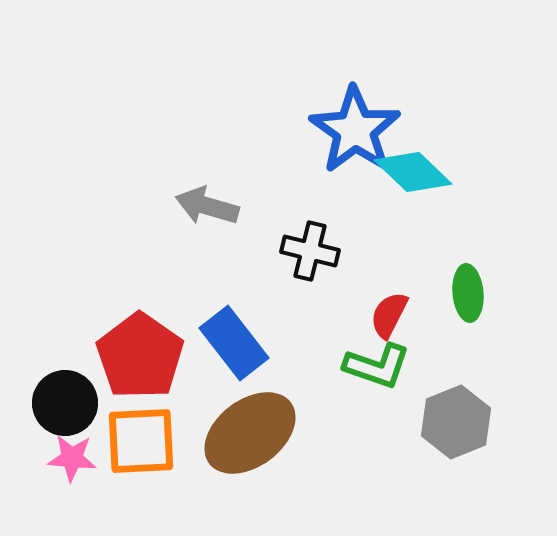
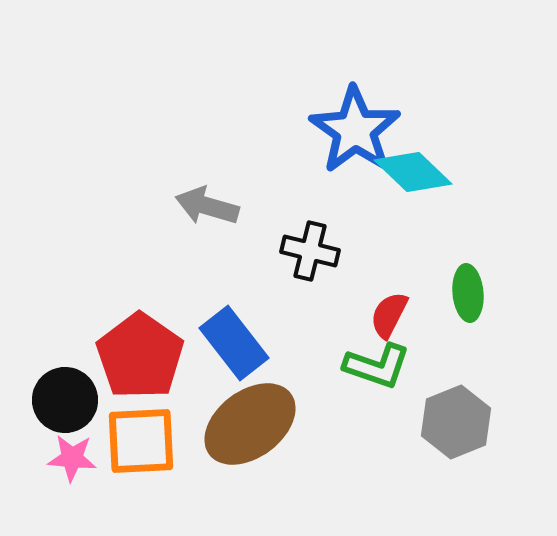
black circle: moved 3 px up
brown ellipse: moved 9 px up
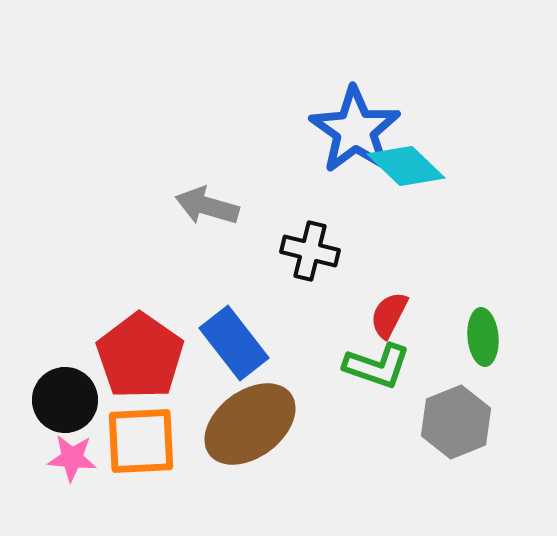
cyan diamond: moved 7 px left, 6 px up
green ellipse: moved 15 px right, 44 px down
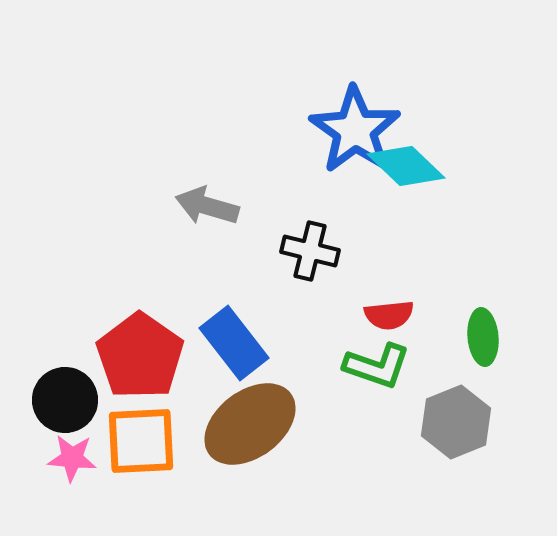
red semicircle: rotated 123 degrees counterclockwise
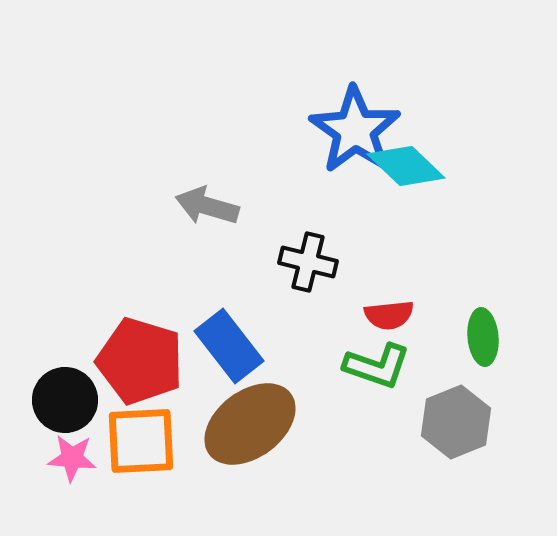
black cross: moved 2 px left, 11 px down
blue rectangle: moved 5 px left, 3 px down
red pentagon: moved 5 px down; rotated 18 degrees counterclockwise
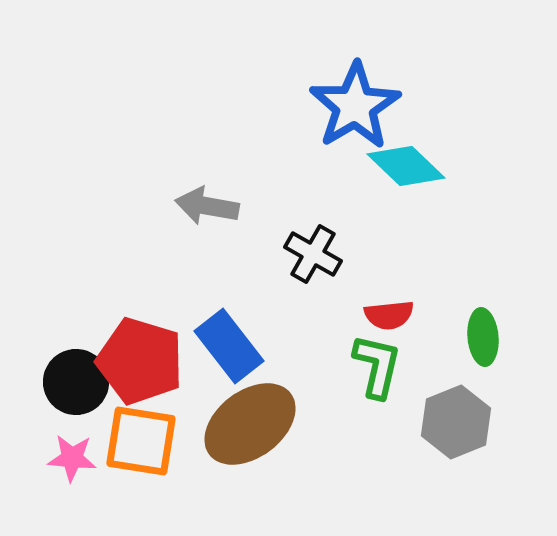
blue star: moved 24 px up; rotated 6 degrees clockwise
gray arrow: rotated 6 degrees counterclockwise
black cross: moved 5 px right, 8 px up; rotated 16 degrees clockwise
green L-shape: rotated 96 degrees counterclockwise
black circle: moved 11 px right, 18 px up
orange square: rotated 12 degrees clockwise
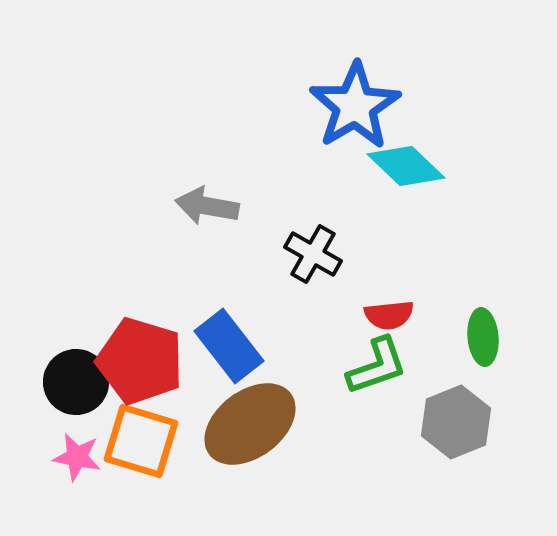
green L-shape: rotated 58 degrees clockwise
orange square: rotated 8 degrees clockwise
pink star: moved 5 px right, 1 px up; rotated 6 degrees clockwise
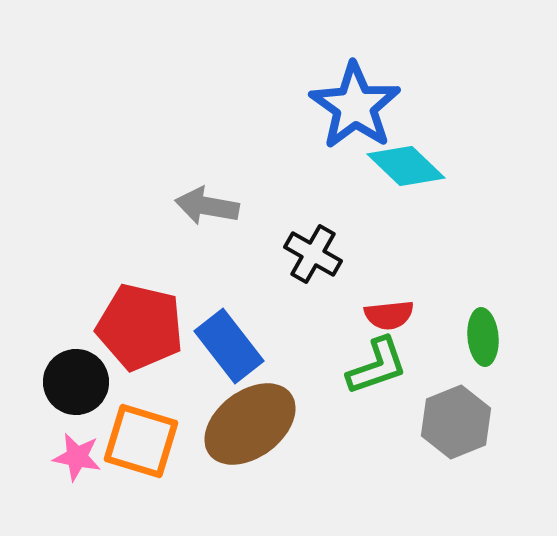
blue star: rotated 6 degrees counterclockwise
red pentagon: moved 34 px up; rotated 4 degrees counterclockwise
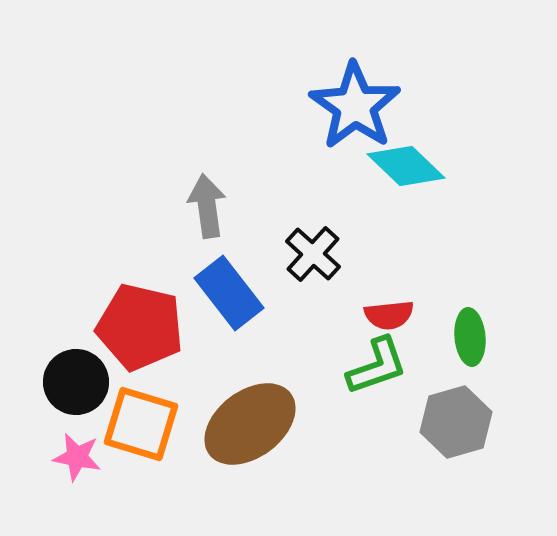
gray arrow: rotated 72 degrees clockwise
black cross: rotated 12 degrees clockwise
green ellipse: moved 13 px left
blue rectangle: moved 53 px up
gray hexagon: rotated 6 degrees clockwise
orange square: moved 17 px up
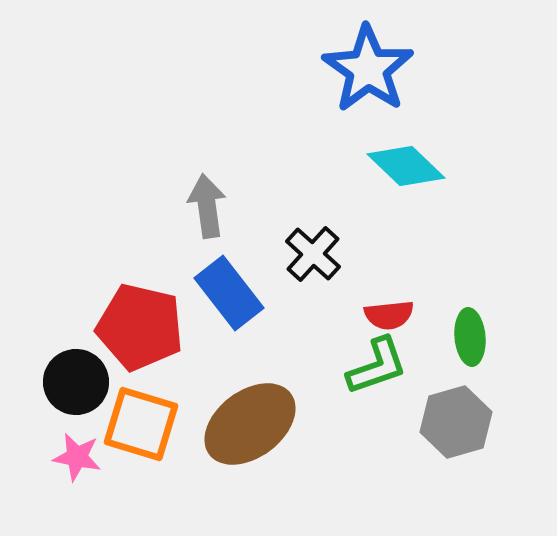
blue star: moved 13 px right, 37 px up
